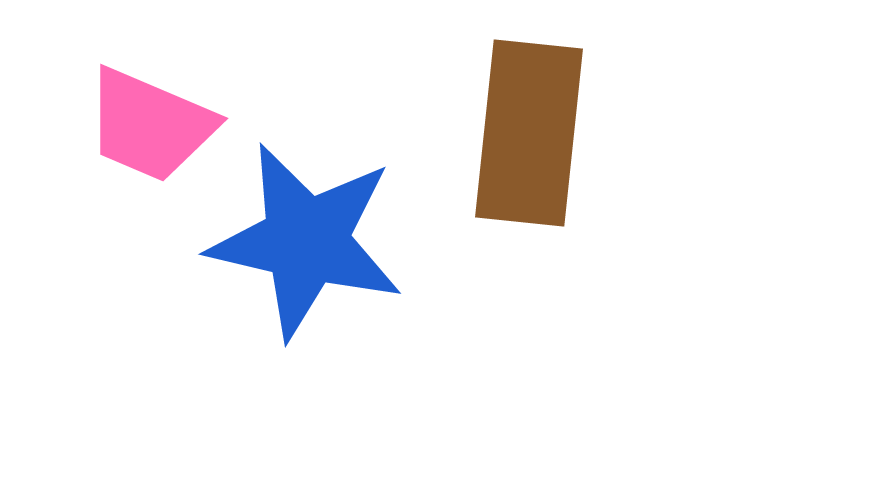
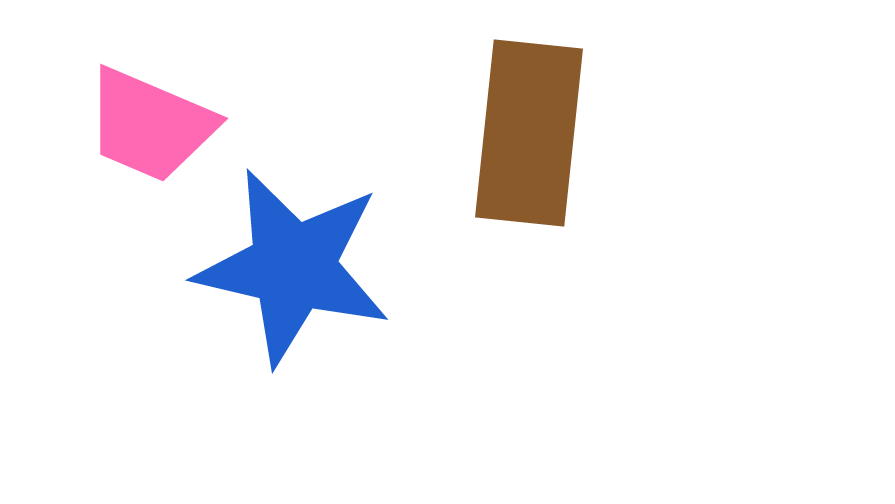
blue star: moved 13 px left, 26 px down
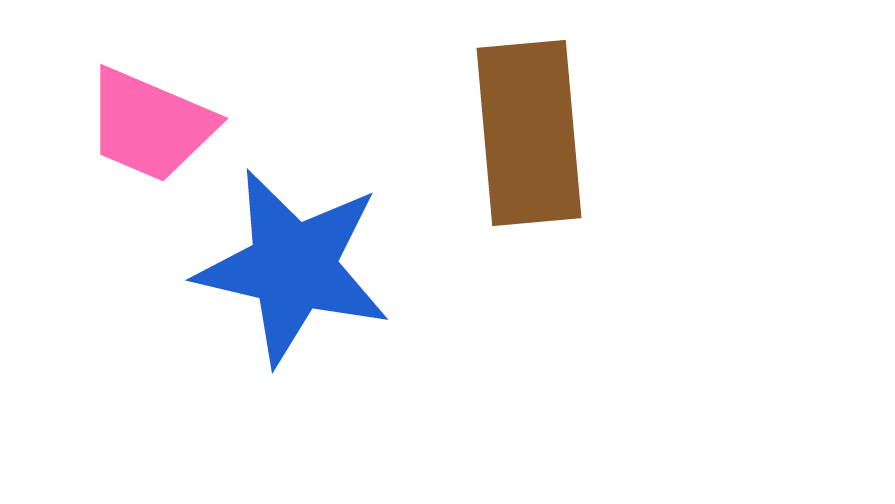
brown rectangle: rotated 11 degrees counterclockwise
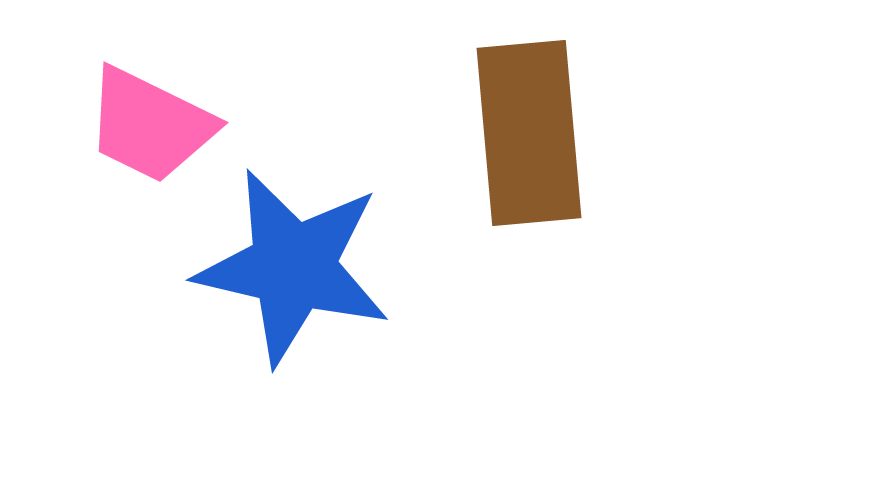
pink trapezoid: rotated 3 degrees clockwise
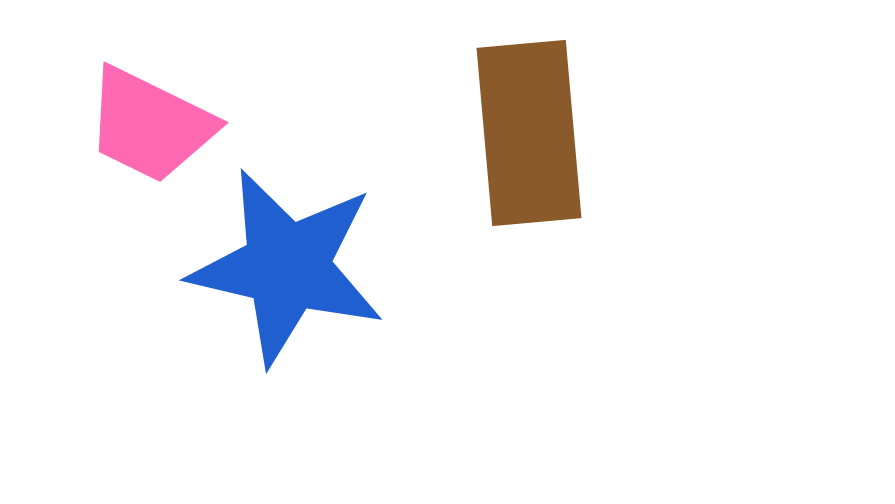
blue star: moved 6 px left
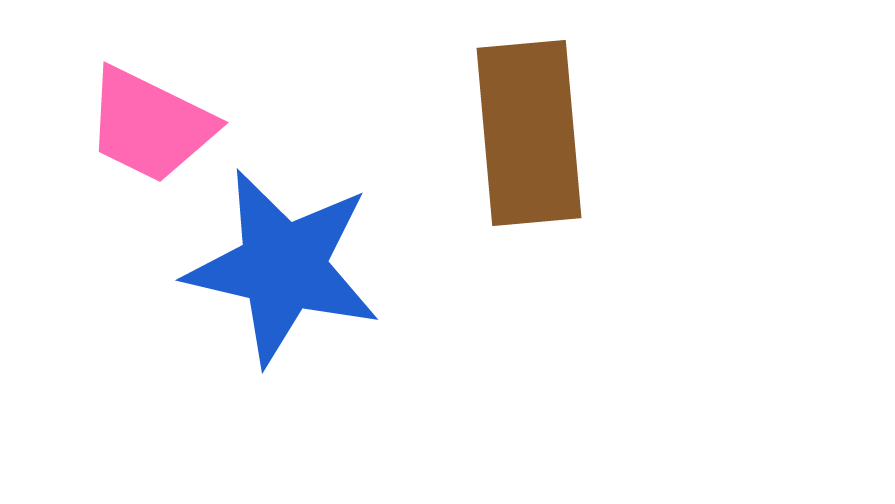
blue star: moved 4 px left
